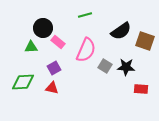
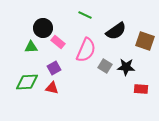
green line: rotated 40 degrees clockwise
black semicircle: moved 5 px left
green diamond: moved 4 px right
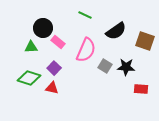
purple square: rotated 16 degrees counterclockwise
green diamond: moved 2 px right, 4 px up; rotated 20 degrees clockwise
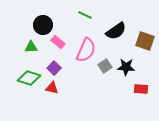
black circle: moved 3 px up
gray square: rotated 24 degrees clockwise
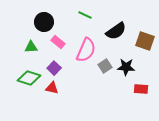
black circle: moved 1 px right, 3 px up
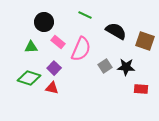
black semicircle: rotated 115 degrees counterclockwise
pink semicircle: moved 5 px left, 1 px up
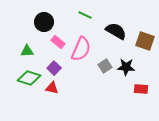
green triangle: moved 4 px left, 4 px down
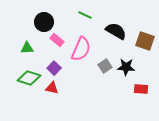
pink rectangle: moved 1 px left, 2 px up
green triangle: moved 3 px up
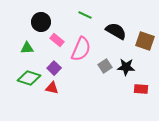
black circle: moved 3 px left
